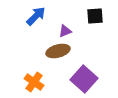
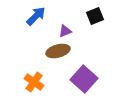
black square: rotated 18 degrees counterclockwise
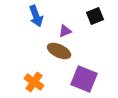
blue arrow: rotated 115 degrees clockwise
brown ellipse: moved 1 px right; rotated 40 degrees clockwise
purple square: rotated 20 degrees counterclockwise
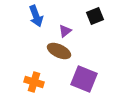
purple triangle: rotated 16 degrees counterclockwise
orange cross: rotated 18 degrees counterclockwise
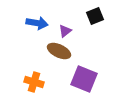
blue arrow: moved 1 px right, 7 px down; rotated 60 degrees counterclockwise
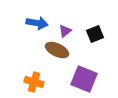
black square: moved 18 px down
brown ellipse: moved 2 px left, 1 px up
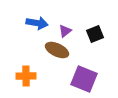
orange cross: moved 8 px left, 6 px up; rotated 18 degrees counterclockwise
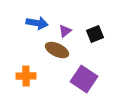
purple square: rotated 12 degrees clockwise
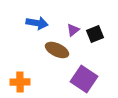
purple triangle: moved 8 px right, 1 px up
orange cross: moved 6 px left, 6 px down
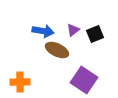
blue arrow: moved 6 px right, 8 px down
purple square: moved 1 px down
